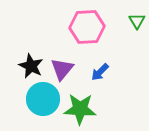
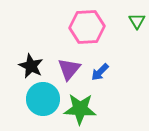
purple triangle: moved 7 px right
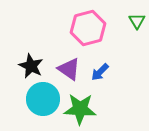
pink hexagon: moved 1 px right, 1 px down; rotated 12 degrees counterclockwise
purple triangle: rotated 35 degrees counterclockwise
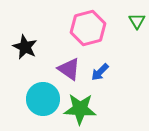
black star: moved 6 px left, 19 px up
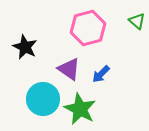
green triangle: rotated 18 degrees counterclockwise
blue arrow: moved 1 px right, 2 px down
green star: rotated 24 degrees clockwise
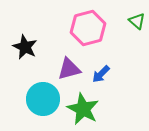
purple triangle: rotated 50 degrees counterclockwise
green star: moved 3 px right
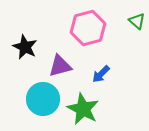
purple triangle: moved 9 px left, 3 px up
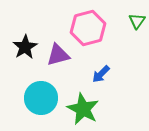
green triangle: rotated 24 degrees clockwise
black star: rotated 15 degrees clockwise
purple triangle: moved 2 px left, 11 px up
cyan circle: moved 2 px left, 1 px up
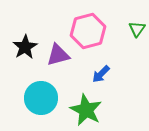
green triangle: moved 8 px down
pink hexagon: moved 3 px down
green star: moved 3 px right, 1 px down
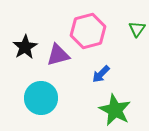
green star: moved 29 px right
